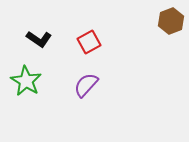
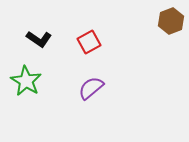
purple semicircle: moved 5 px right, 3 px down; rotated 8 degrees clockwise
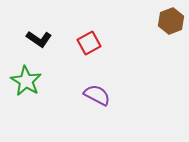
red square: moved 1 px down
purple semicircle: moved 6 px right, 7 px down; rotated 68 degrees clockwise
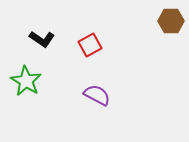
brown hexagon: rotated 20 degrees clockwise
black L-shape: moved 3 px right
red square: moved 1 px right, 2 px down
